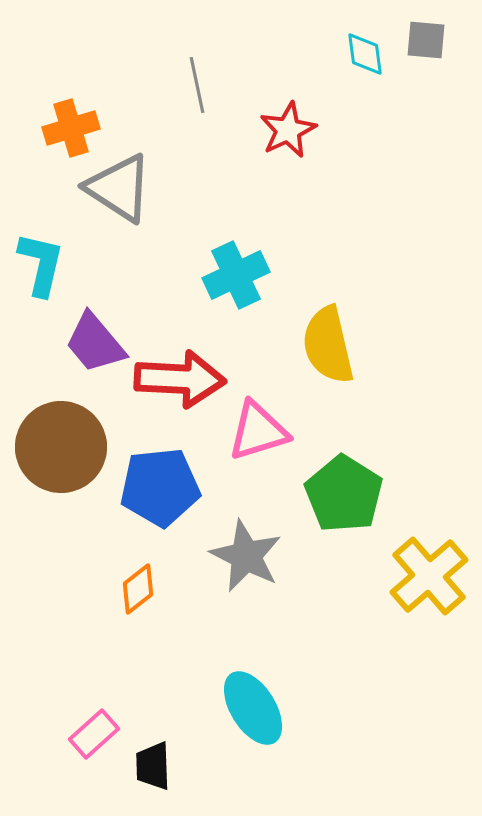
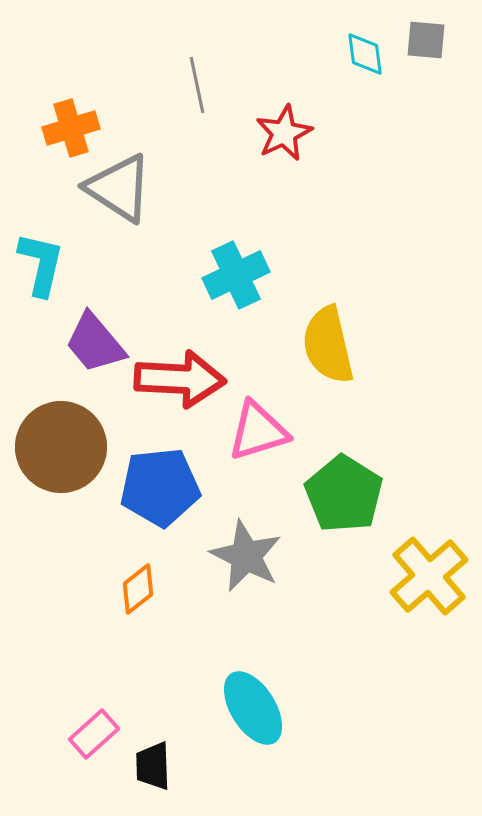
red star: moved 4 px left, 3 px down
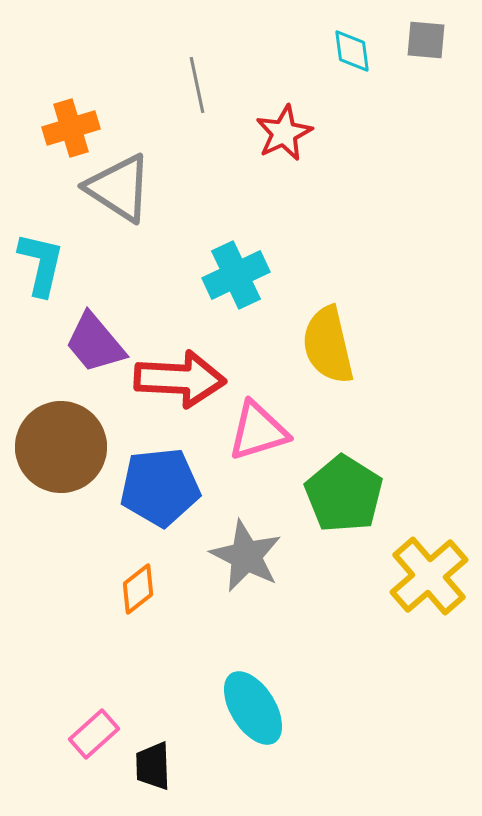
cyan diamond: moved 13 px left, 3 px up
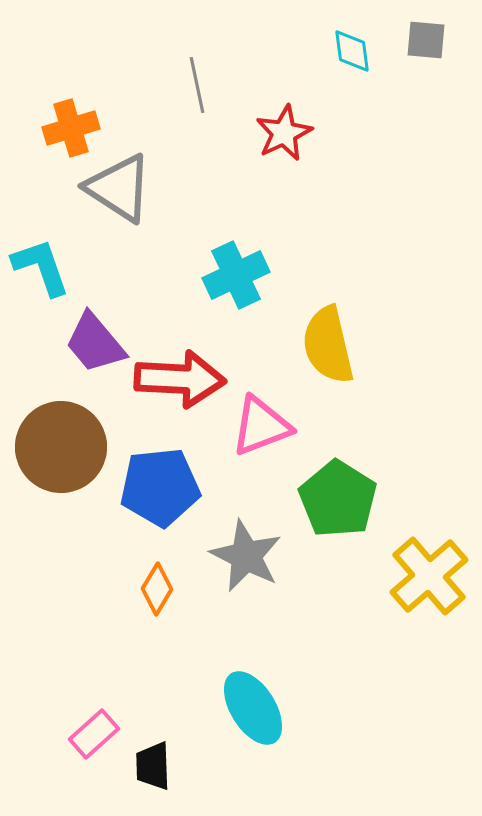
cyan L-shape: moved 3 px down; rotated 32 degrees counterclockwise
pink triangle: moved 3 px right, 5 px up; rotated 4 degrees counterclockwise
green pentagon: moved 6 px left, 5 px down
orange diamond: moved 19 px right; rotated 21 degrees counterclockwise
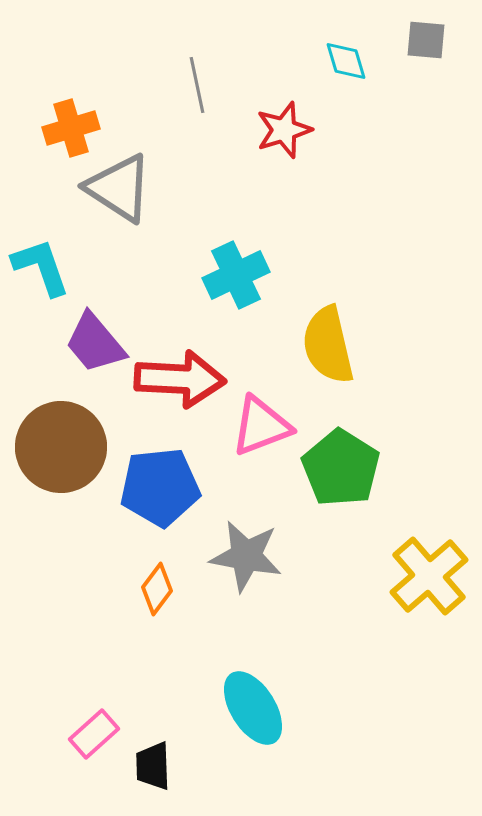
cyan diamond: moved 6 px left, 10 px down; rotated 9 degrees counterclockwise
red star: moved 3 px up; rotated 8 degrees clockwise
green pentagon: moved 3 px right, 31 px up
gray star: rotated 16 degrees counterclockwise
orange diamond: rotated 6 degrees clockwise
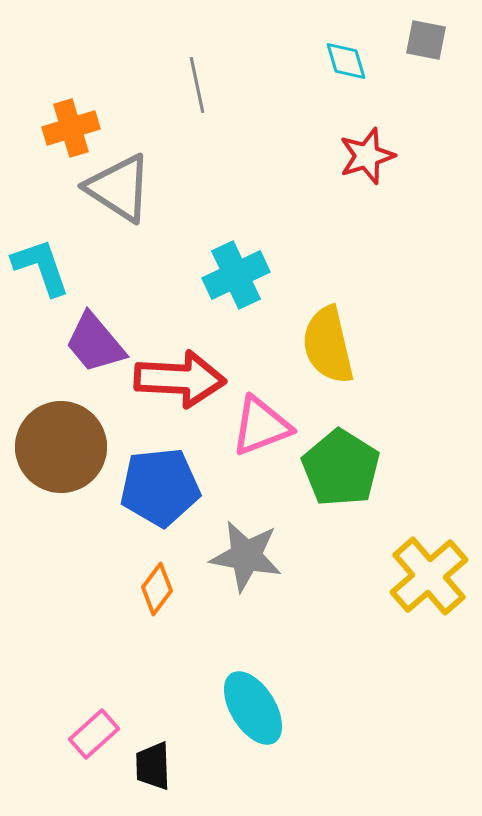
gray square: rotated 6 degrees clockwise
red star: moved 83 px right, 26 px down
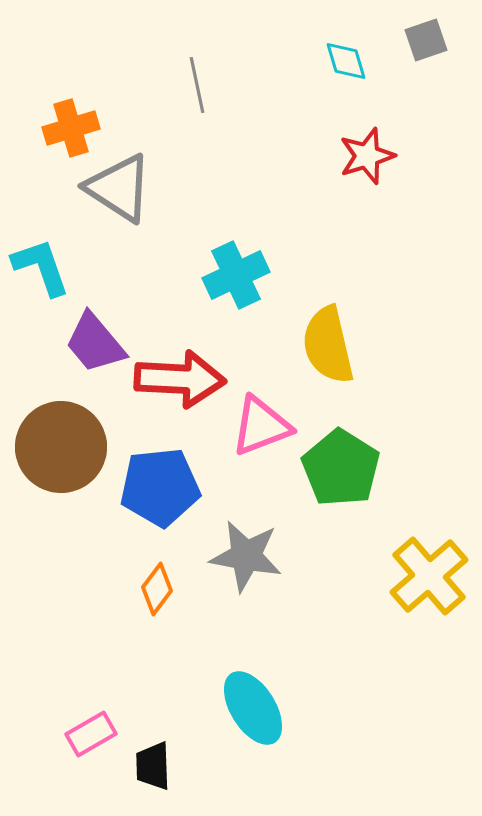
gray square: rotated 30 degrees counterclockwise
pink rectangle: moved 3 px left; rotated 12 degrees clockwise
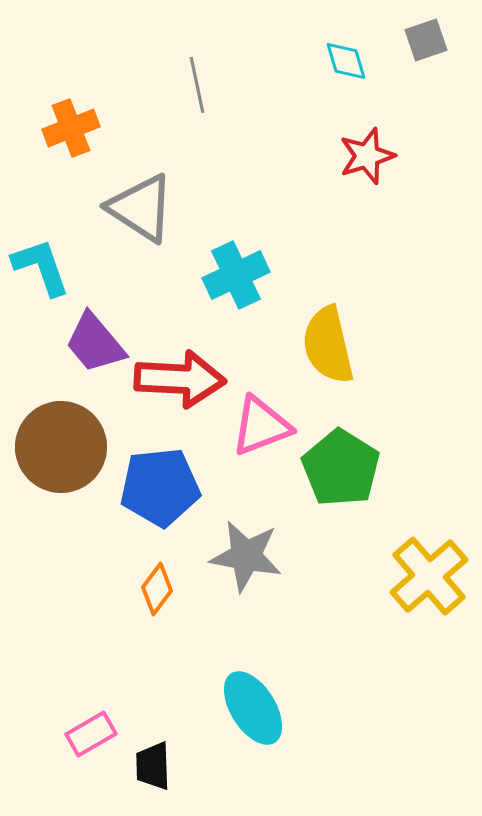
orange cross: rotated 4 degrees counterclockwise
gray triangle: moved 22 px right, 20 px down
